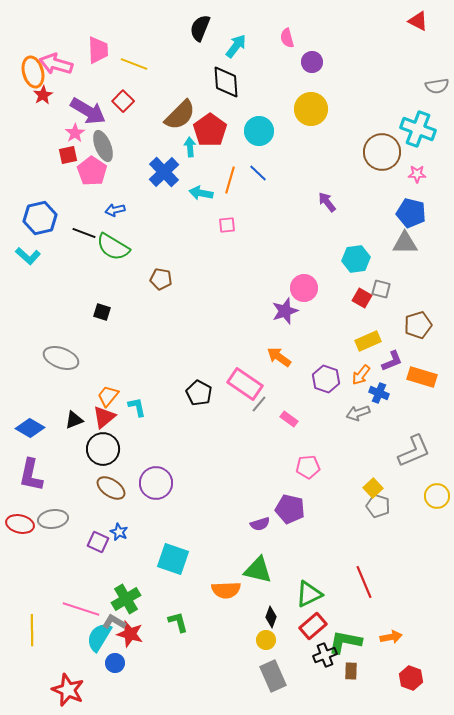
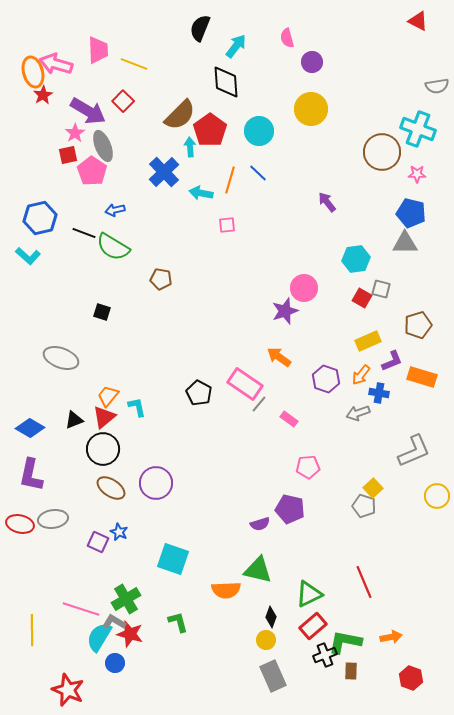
blue cross at (379, 393): rotated 12 degrees counterclockwise
gray pentagon at (378, 506): moved 14 px left
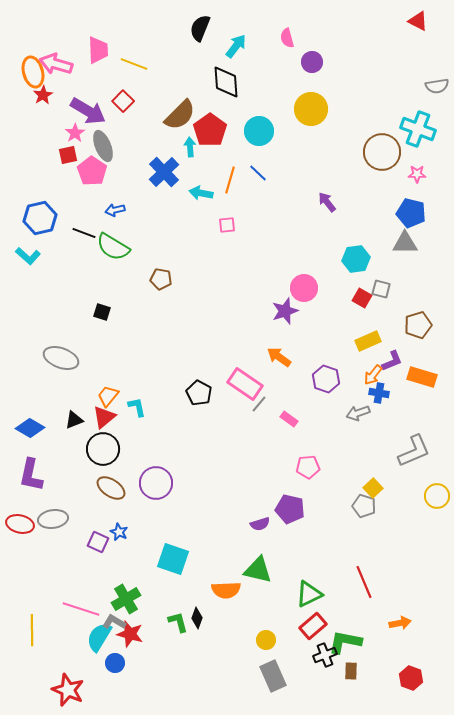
orange arrow at (361, 375): moved 12 px right
black diamond at (271, 617): moved 74 px left, 1 px down
orange arrow at (391, 637): moved 9 px right, 14 px up
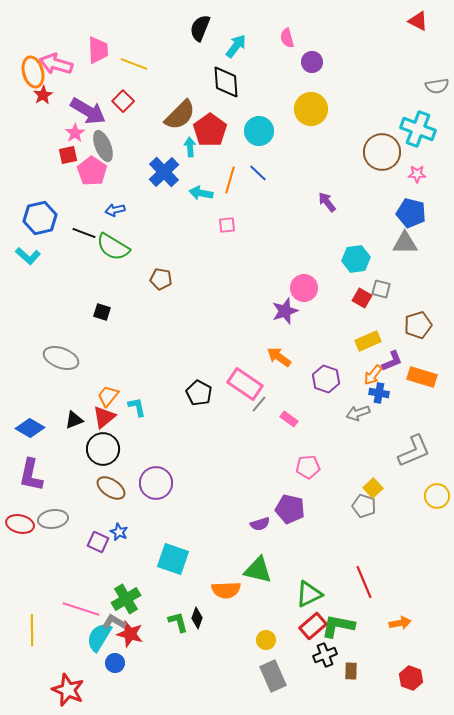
green L-shape at (345, 642): moved 7 px left, 16 px up
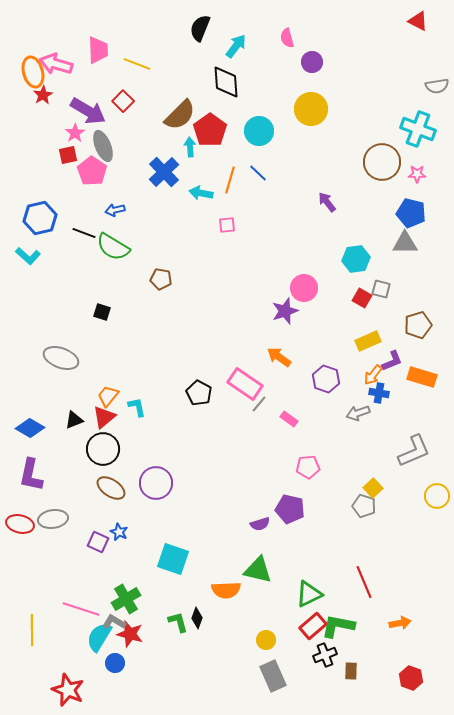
yellow line at (134, 64): moved 3 px right
brown circle at (382, 152): moved 10 px down
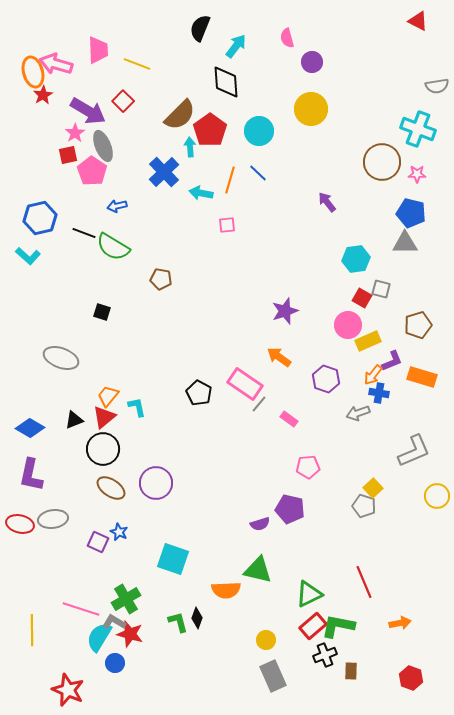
blue arrow at (115, 210): moved 2 px right, 4 px up
pink circle at (304, 288): moved 44 px right, 37 px down
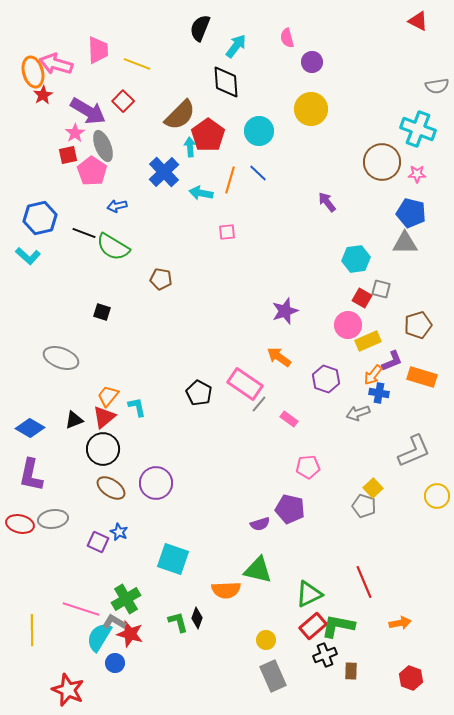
red pentagon at (210, 130): moved 2 px left, 5 px down
pink square at (227, 225): moved 7 px down
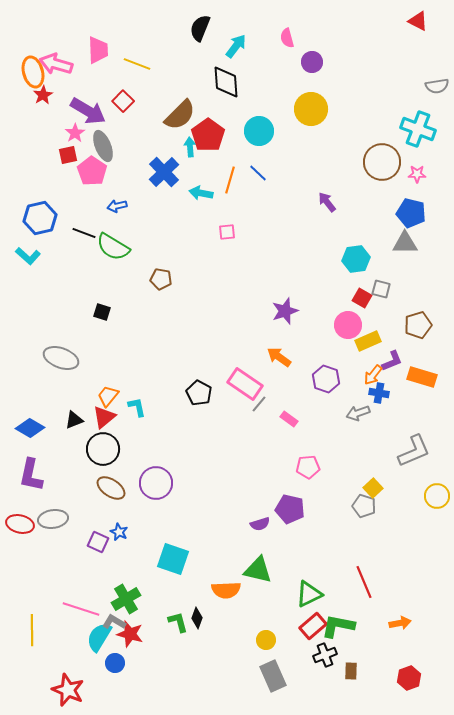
red hexagon at (411, 678): moved 2 px left; rotated 20 degrees clockwise
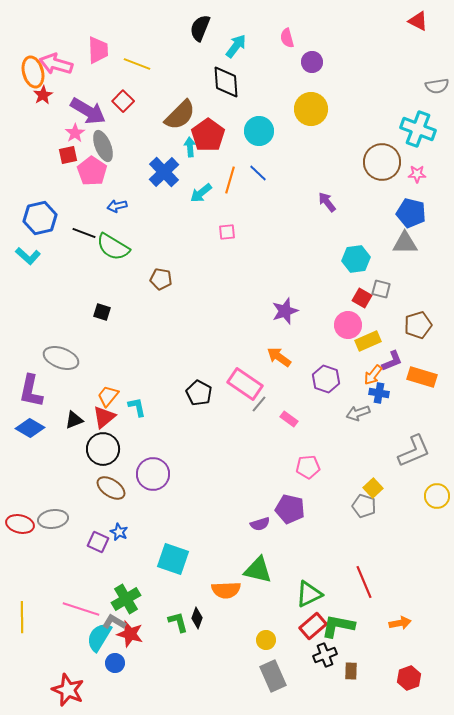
cyan arrow at (201, 193): rotated 50 degrees counterclockwise
purple L-shape at (31, 475): moved 84 px up
purple circle at (156, 483): moved 3 px left, 9 px up
yellow line at (32, 630): moved 10 px left, 13 px up
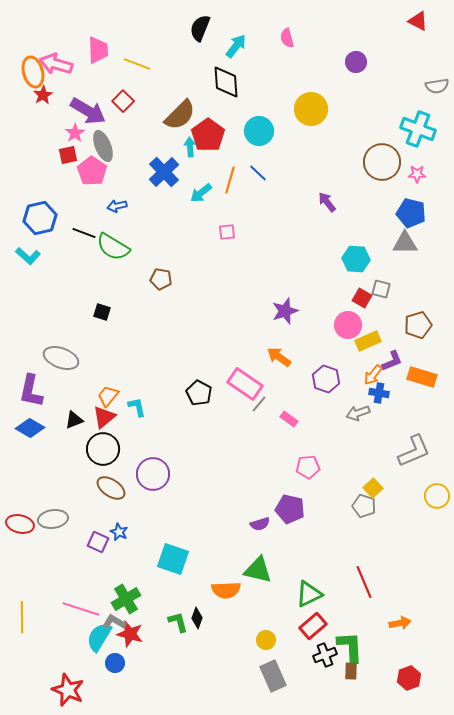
purple circle at (312, 62): moved 44 px right
cyan hexagon at (356, 259): rotated 12 degrees clockwise
green L-shape at (338, 626): moved 12 px right, 21 px down; rotated 76 degrees clockwise
